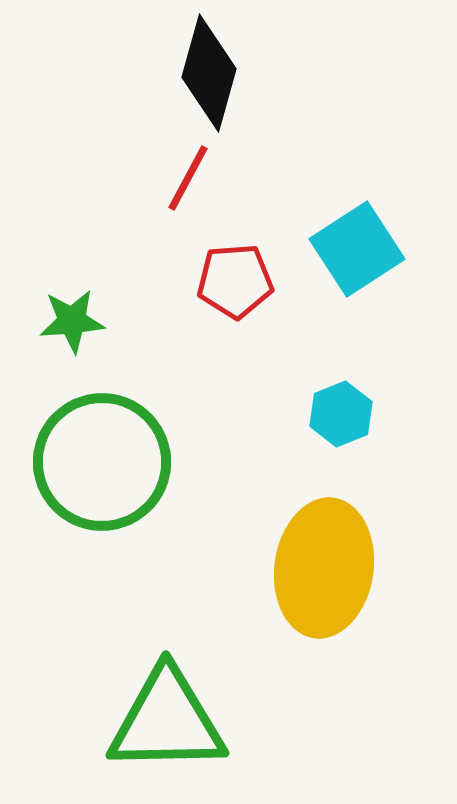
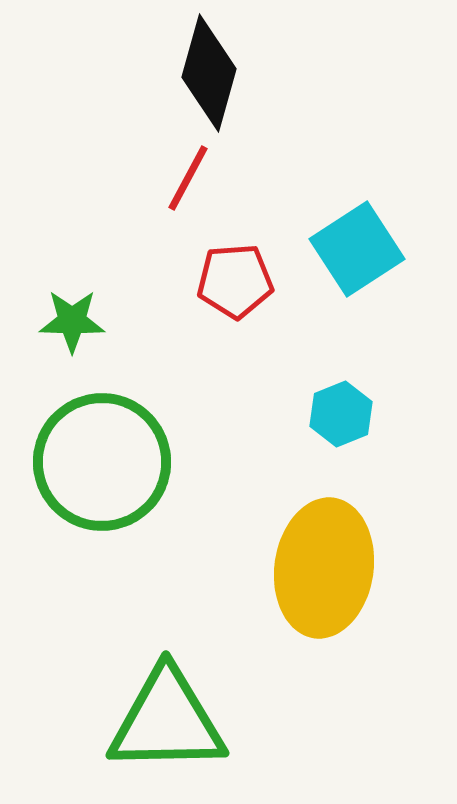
green star: rotated 6 degrees clockwise
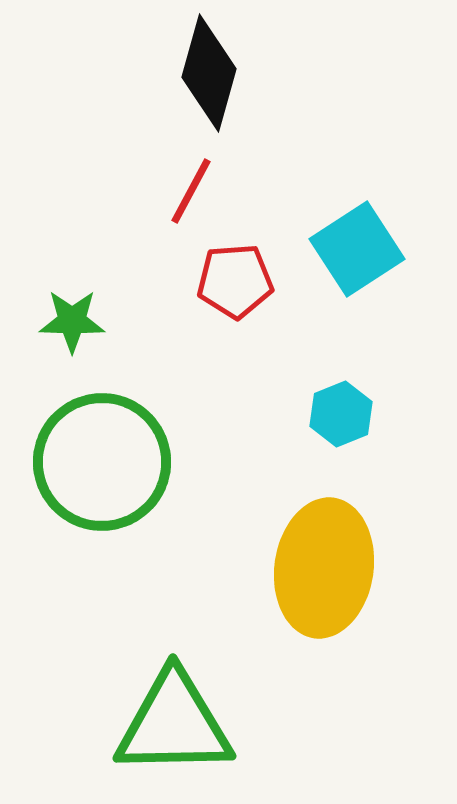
red line: moved 3 px right, 13 px down
green triangle: moved 7 px right, 3 px down
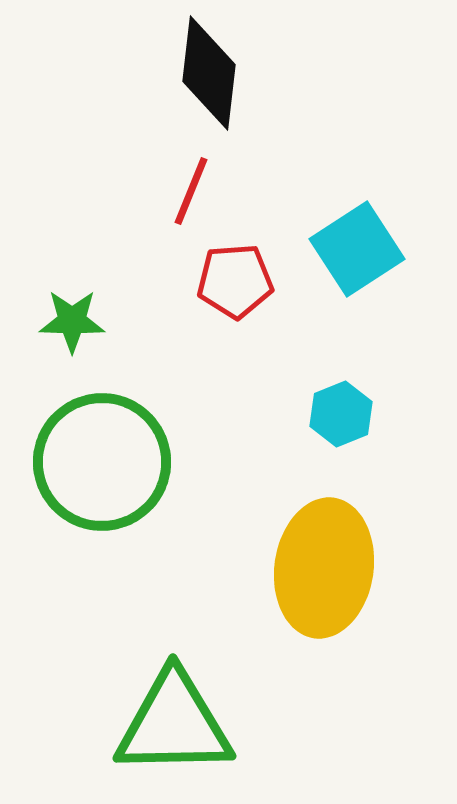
black diamond: rotated 9 degrees counterclockwise
red line: rotated 6 degrees counterclockwise
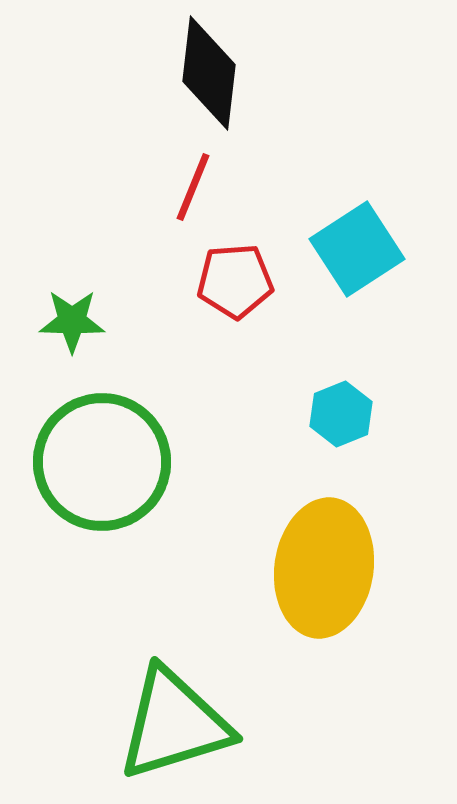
red line: moved 2 px right, 4 px up
green triangle: rotated 16 degrees counterclockwise
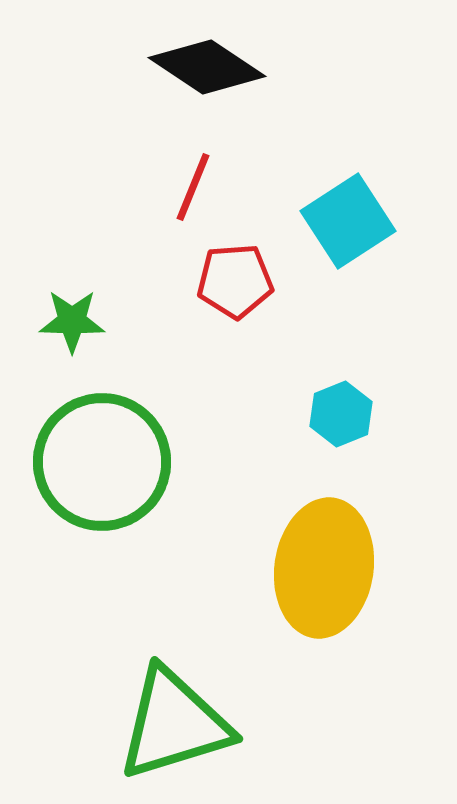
black diamond: moved 2 px left, 6 px up; rotated 63 degrees counterclockwise
cyan square: moved 9 px left, 28 px up
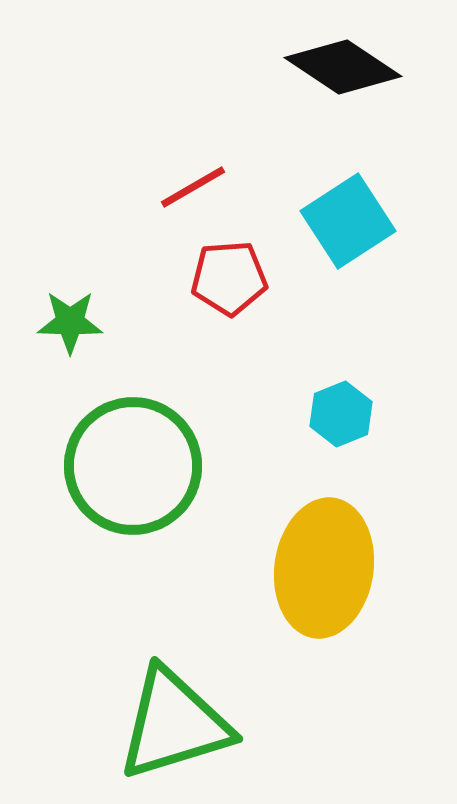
black diamond: moved 136 px right
red line: rotated 38 degrees clockwise
red pentagon: moved 6 px left, 3 px up
green star: moved 2 px left, 1 px down
green circle: moved 31 px right, 4 px down
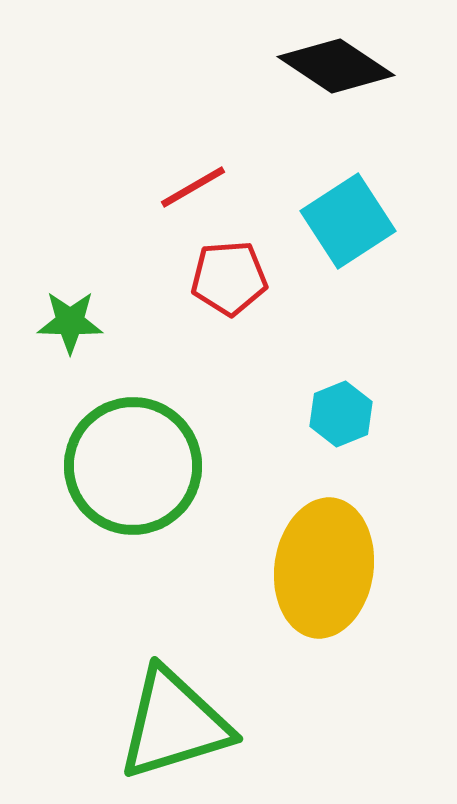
black diamond: moved 7 px left, 1 px up
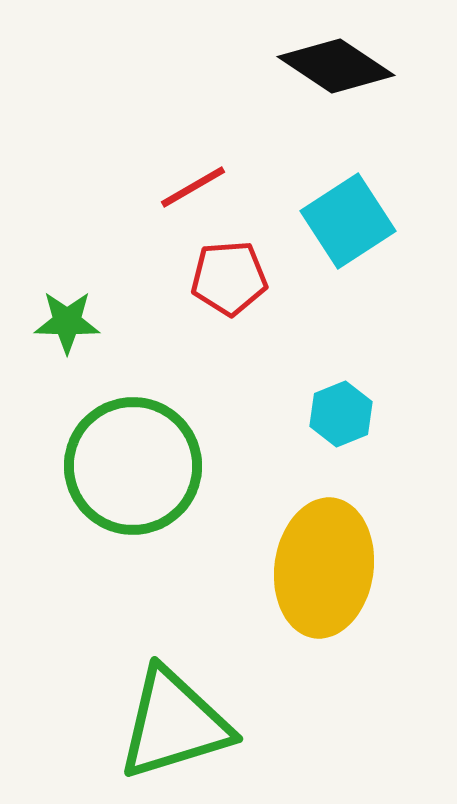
green star: moved 3 px left
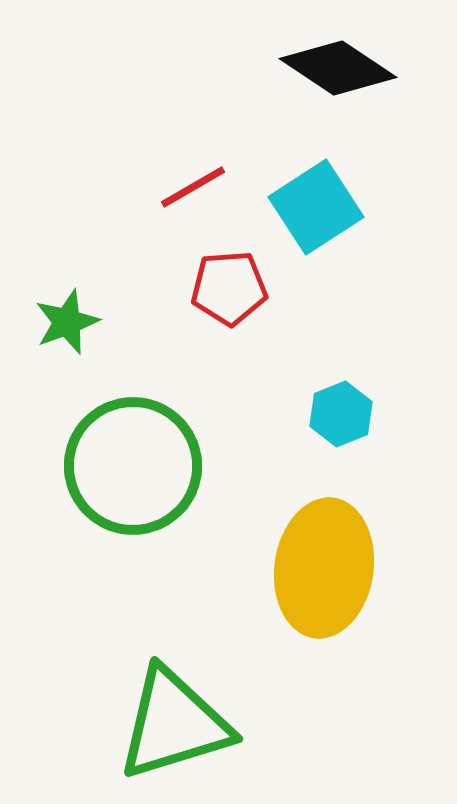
black diamond: moved 2 px right, 2 px down
cyan square: moved 32 px left, 14 px up
red pentagon: moved 10 px down
green star: rotated 22 degrees counterclockwise
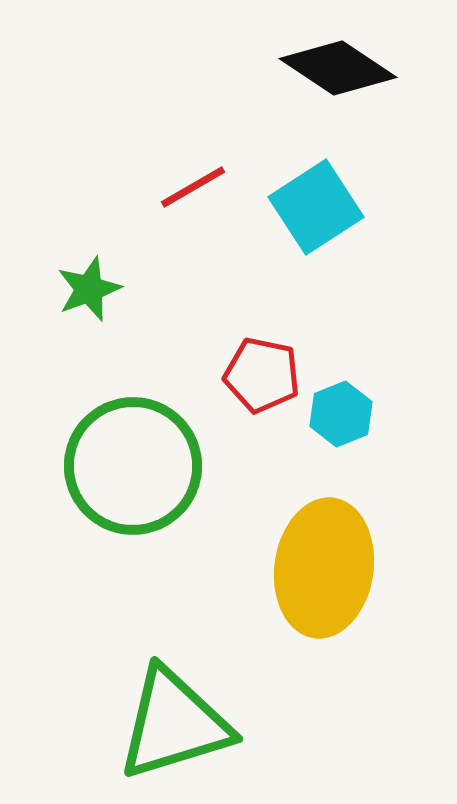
red pentagon: moved 33 px right, 87 px down; rotated 16 degrees clockwise
green star: moved 22 px right, 33 px up
